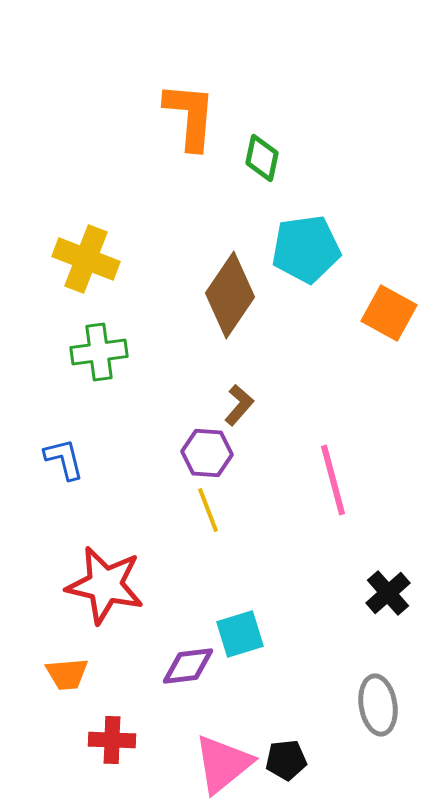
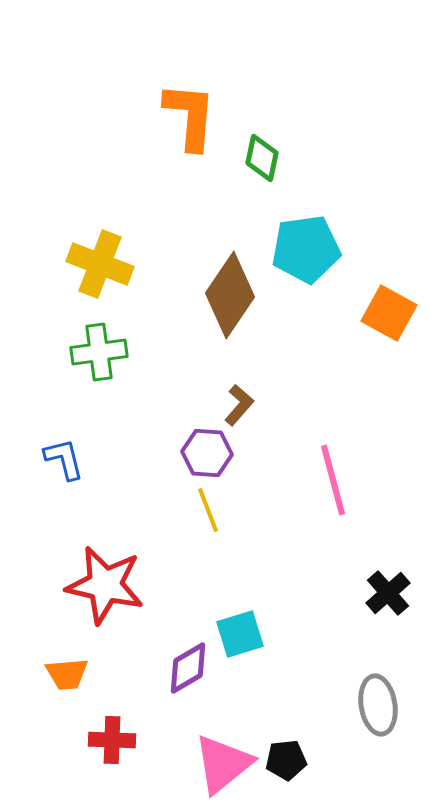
yellow cross: moved 14 px right, 5 px down
purple diamond: moved 2 px down; rotated 24 degrees counterclockwise
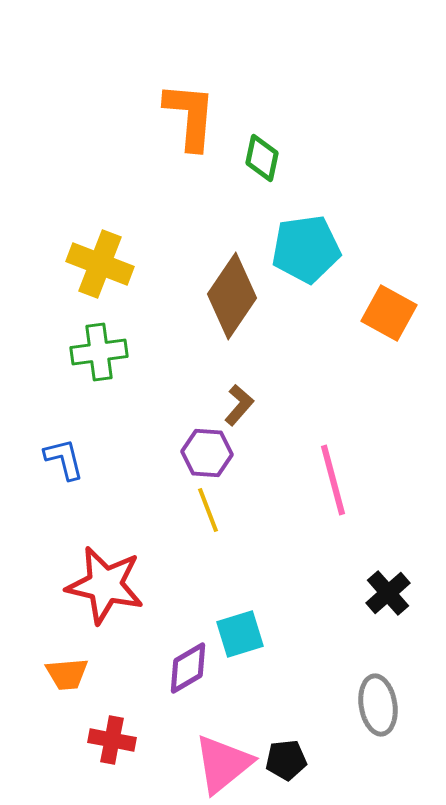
brown diamond: moved 2 px right, 1 px down
red cross: rotated 9 degrees clockwise
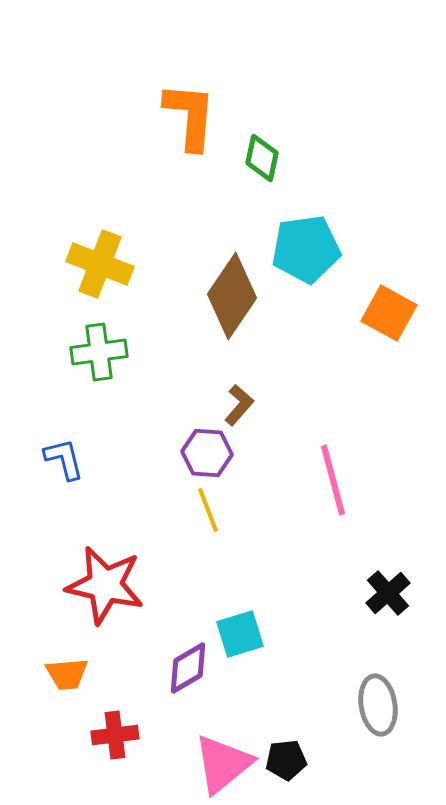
red cross: moved 3 px right, 5 px up; rotated 18 degrees counterclockwise
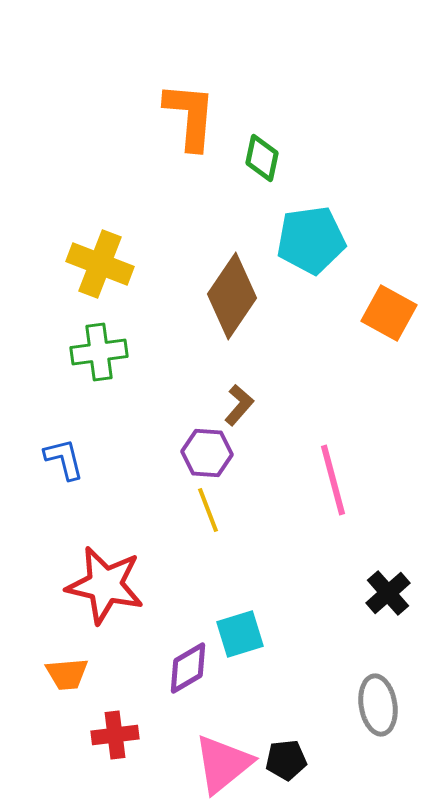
cyan pentagon: moved 5 px right, 9 px up
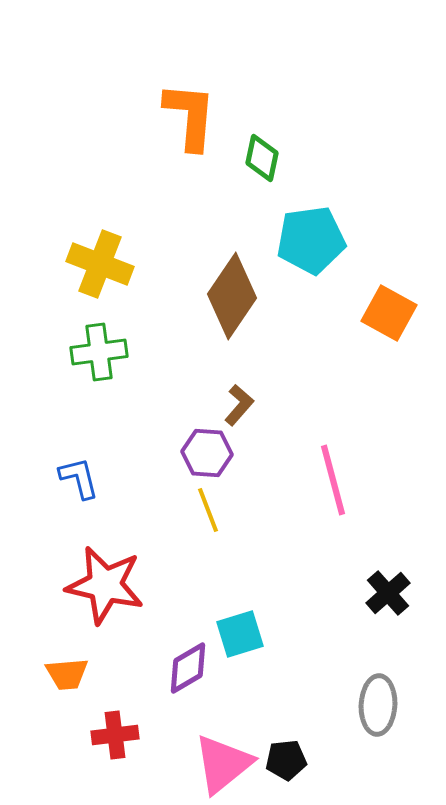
blue L-shape: moved 15 px right, 19 px down
gray ellipse: rotated 12 degrees clockwise
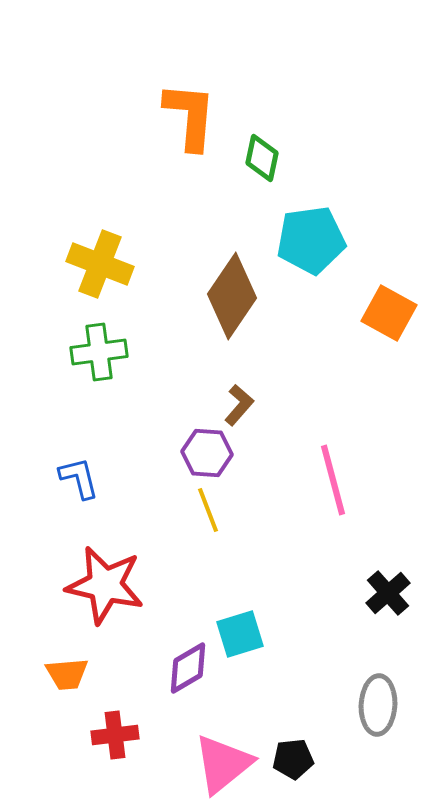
black pentagon: moved 7 px right, 1 px up
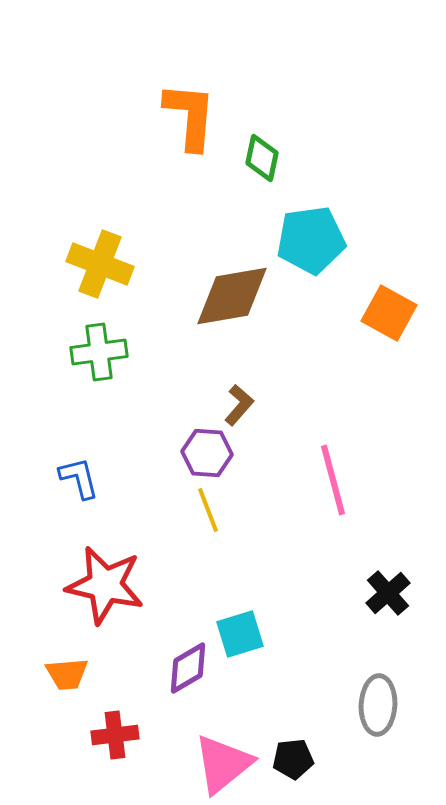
brown diamond: rotated 46 degrees clockwise
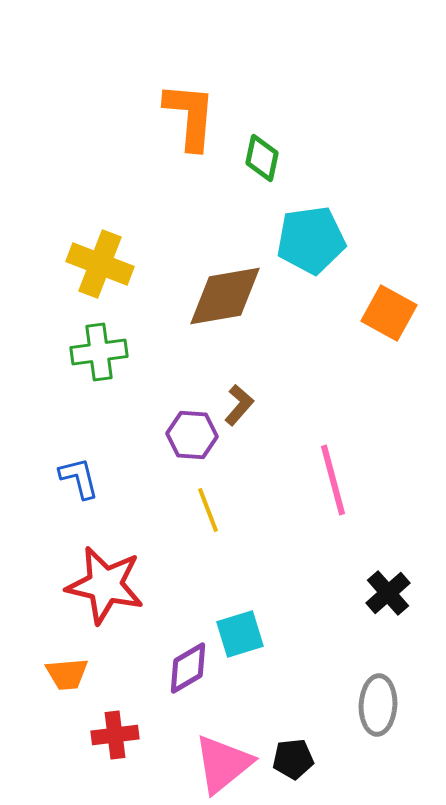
brown diamond: moved 7 px left
purple hexagon: moved 15 px left, 18 px up
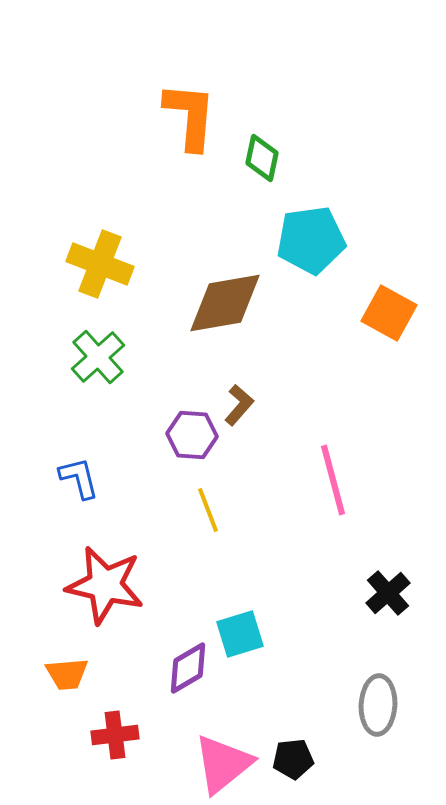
brown diamond: moved 7 px down
green cross: moved 1 px left, 5 px down; rotated 34 degrees counterclockwise
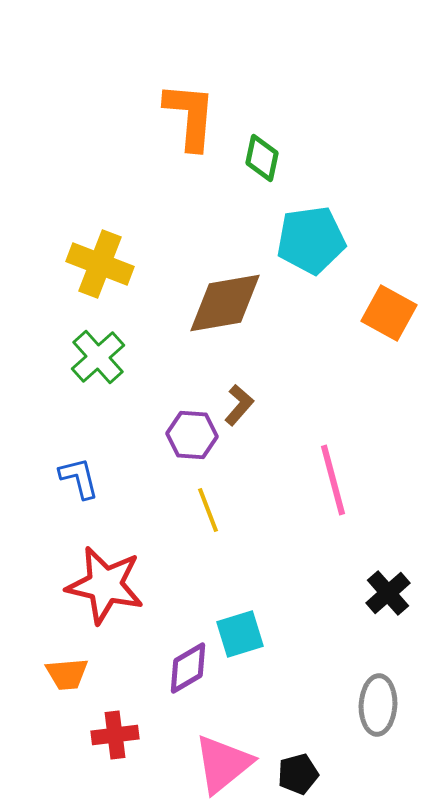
black pentagon: moved 5 px right, 15 px down; rotated 9 degrees counterclockwise
